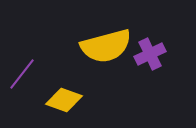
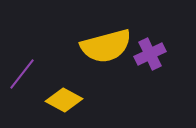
yellow diamond: rotated 9 degrees clockwise
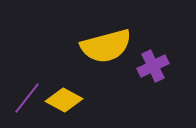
purple cross: moved 3 px right, 12 px down
purple line: moved 5 px right, 24 px down
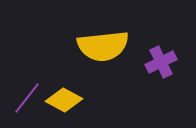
yellow semicircle: moved 3 px left; rotated 9 degrees clockwise
purple cross: moved 8 px right, 4 px up
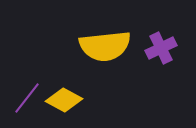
yellow semicircle: moved 2 px right
purple cross: moved 14 px up
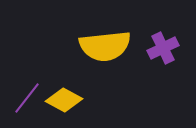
purple cross: moved 2 px right
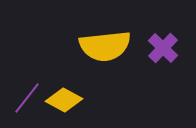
purple cross: rotated 20 degrees counterclockwise
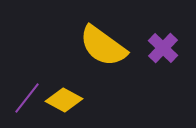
yellow semicircle: moved 2 px left; rotated 42 degrees clockwise
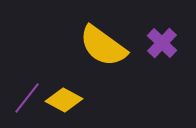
purple cross: moved 1 px left, 5 px up
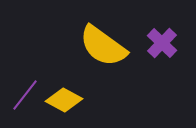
purple line: moved 2 px left, 3 px up
